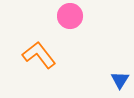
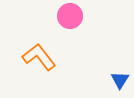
orange L-shape: moved 2 px down
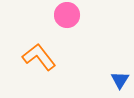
pink circle: moved 3 px left, 1 px up
